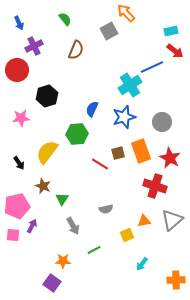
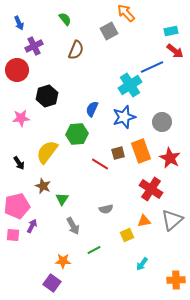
red cross: moved 4 px left, 3 px down; rotated 15 degrees clockwise
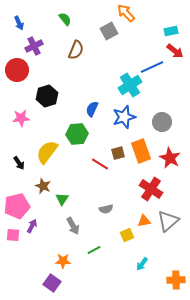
gray triangle: moved 4 px left, 1 px down
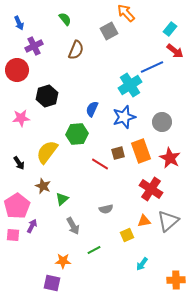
cyan rectangle: moved 1 px left, 2 px up; rotated 40 degrees counterclockwise
green triangle: rotated 16 degrees clockwise
pink pentagon: rotated 20 degrees counterclockwise
purple square: rotated 24 degrees counterclockwise
